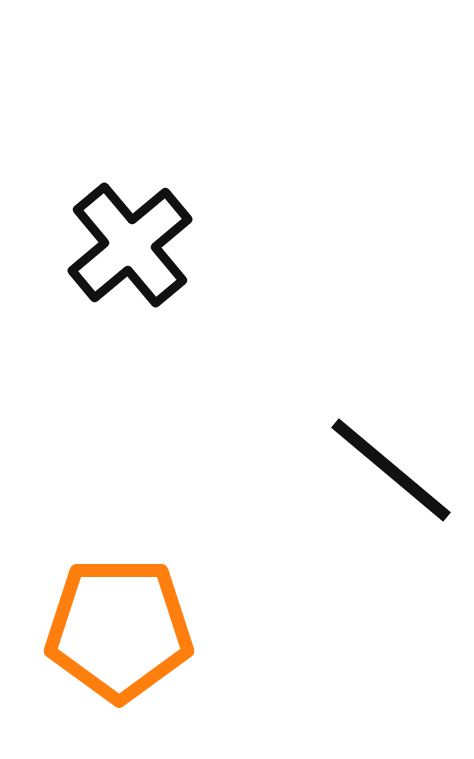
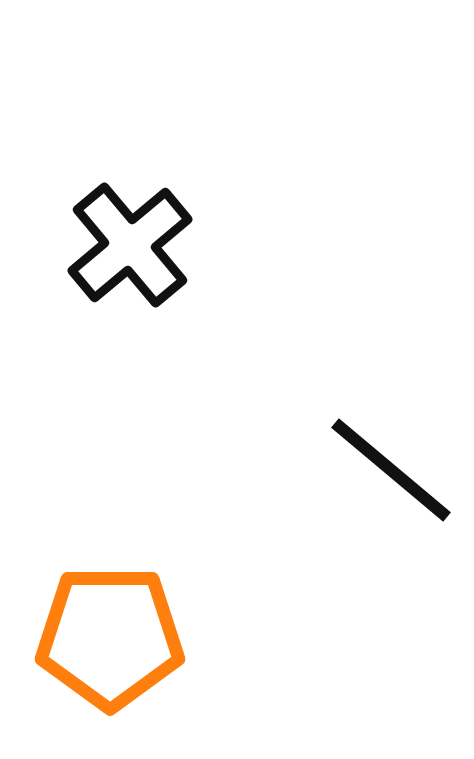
orange pentagon: moved 9 px left, 8 px down
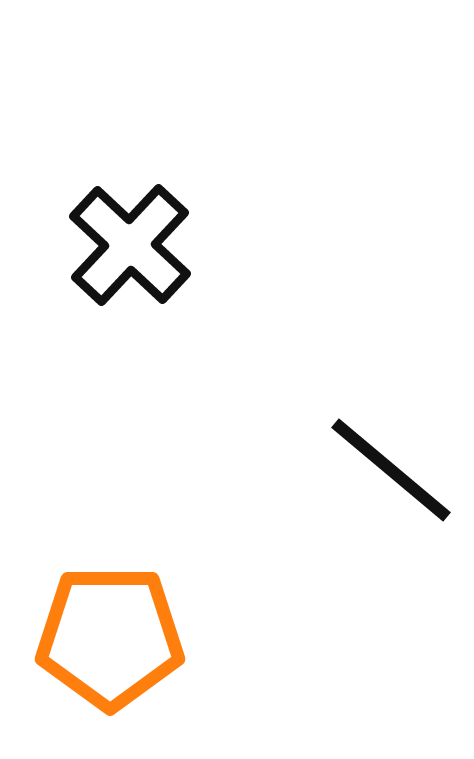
black cross: rotated 7 degrees counterclockwise
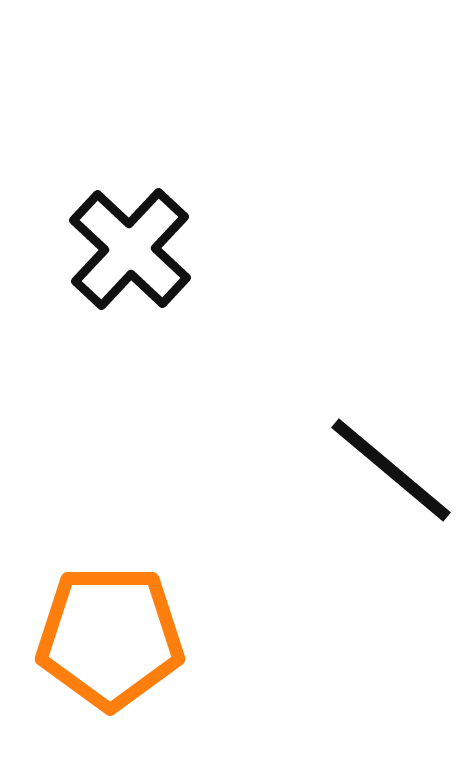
black cross: moved 4 px down
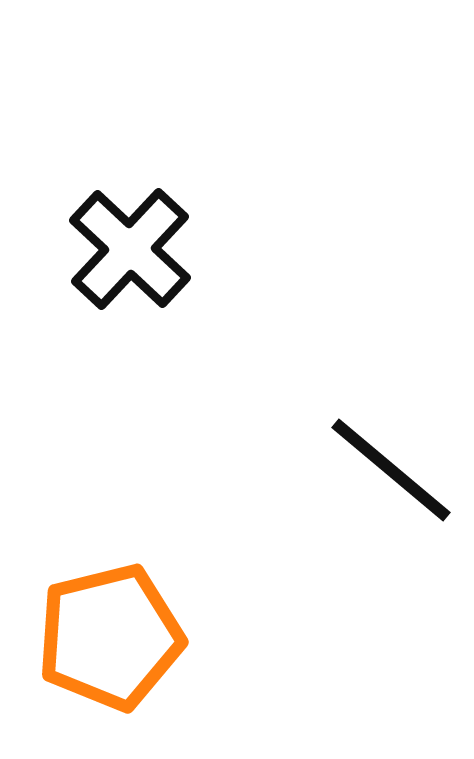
orange pentagon: rotated 14 degrees counterclockwise
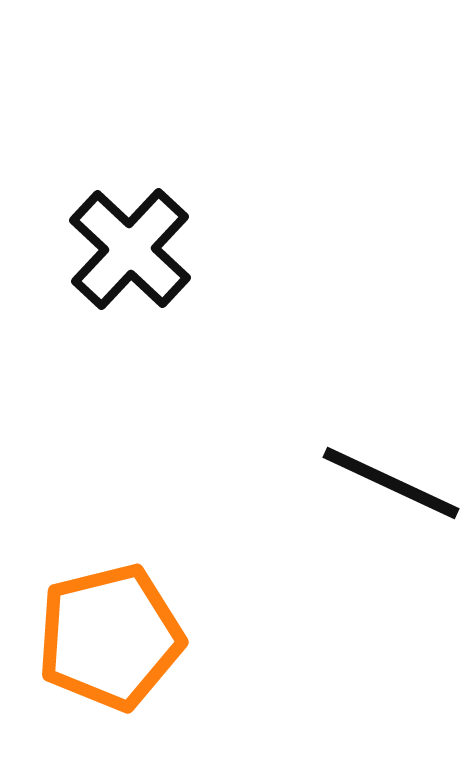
black line: moved 13 px down; rotated 15 degrees counterclockwise
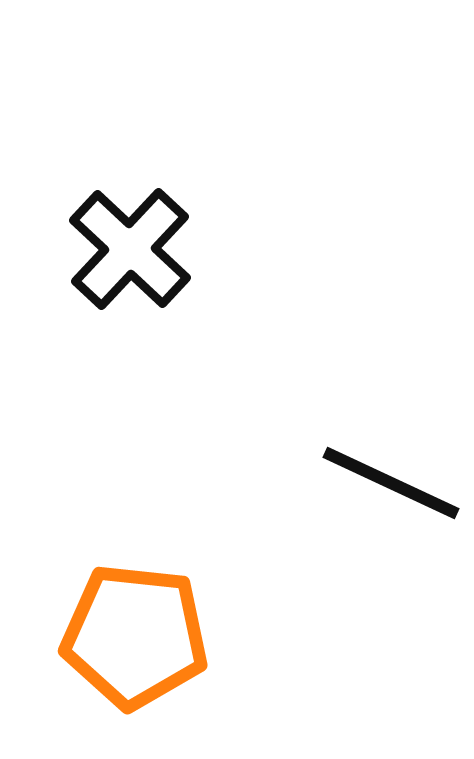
orange pentagon: moved 25 px right, 1 px up; rotated 20 degrees clockwise
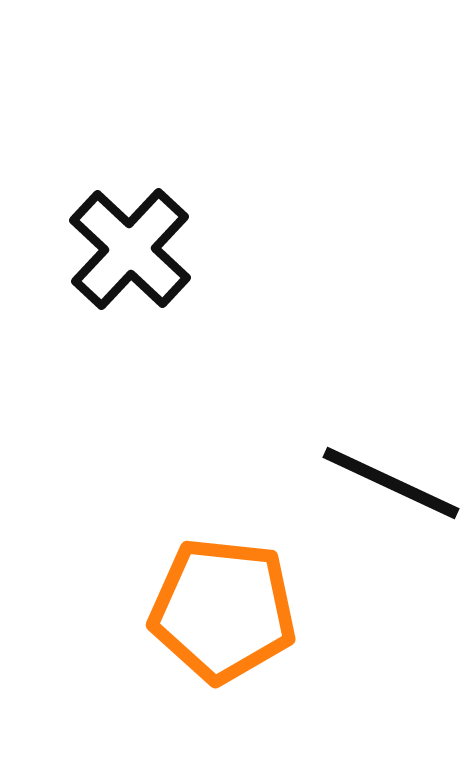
orange pentagon: moved 88 px right, 26 px up
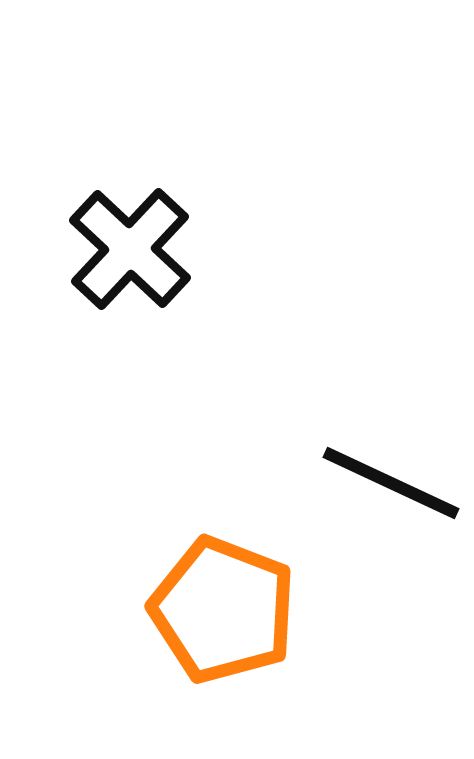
orange pentagon: rotated 15 degrees clockwise
